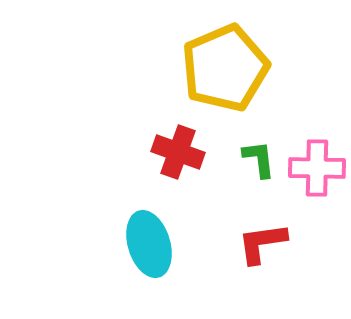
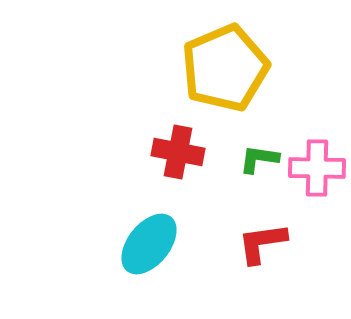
red cross: rotated 9 degrees counterclockwise
green L-shape: rotated 75 degrees counterclockwise
cyan ellipse: rotated 56 degrees clockwise
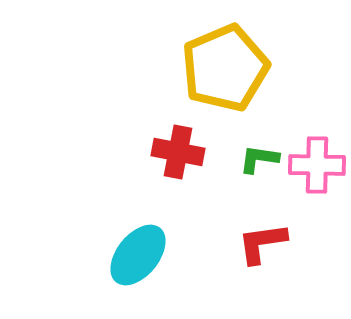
pink cross: moved 3 px up
cyan ellipse: moved 11 px left, 11 px down
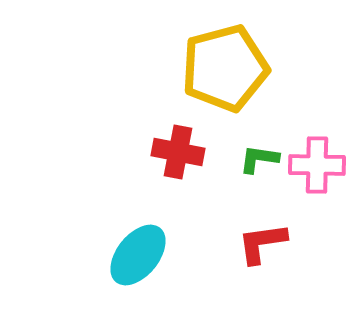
yellow pentagon: rotated 8 degrees clockwise
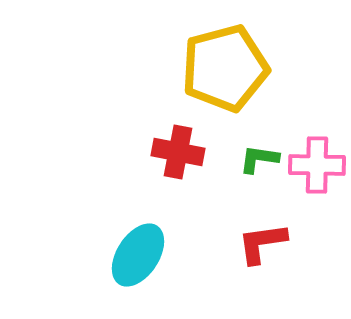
cyan ellipse: rotated 6 degrees counterclockwise
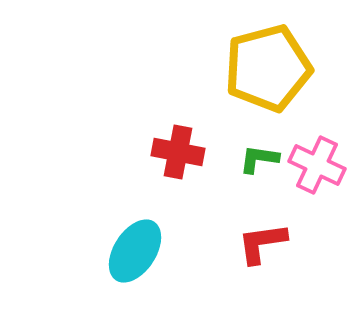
yellow pentagon: moved 43 px right
pink cross: rotated 24 degrees clockwise
cyan ellipse: moved 3 px left, 4 px up
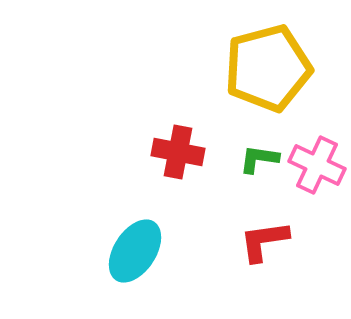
red L-shape: moved 2 px right, 2 px up
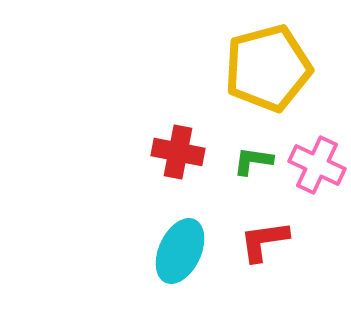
green L-shape: moved 6 px left, 2 px down
cyan ellipse: moved 45 px right; rotated 8 degrees counterclockwise
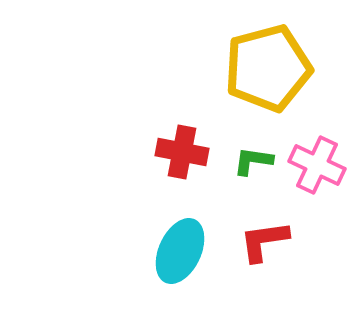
red cross: moved 4 px right
